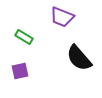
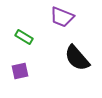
black semicircle: moved 2 px left
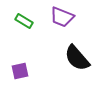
green rectangle: moved 16 px up
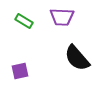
purple trapezoid: rotated 20 degrees counterclockwise
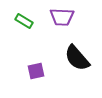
purple square: moved 16 px right
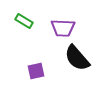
purple trapezoid: moved 1 px right, 11 px down
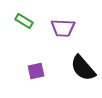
black semicircle: moved 6 px right, 10 px down
